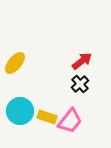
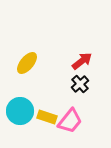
yellow ellipse: moved 12 px right
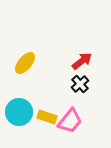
yellow ellipse: moved 2 px left
cyan circle: moved 1 px left, 1 px down
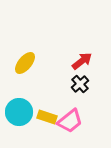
pink trapezoid: rotated 12 degrees clockwise
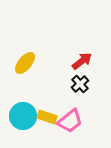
cyan circle: moved 4 px right, 4 px down
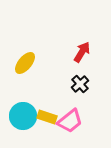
red arrow: moved 9 px up; rotated 20 degrees counterclockwise
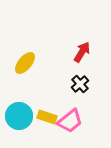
cyan circle: moved 4 px left
